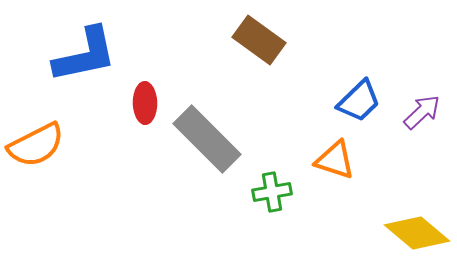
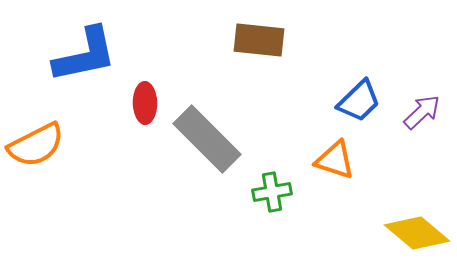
brown rectangle: rotated 30 degrees counterclockwise
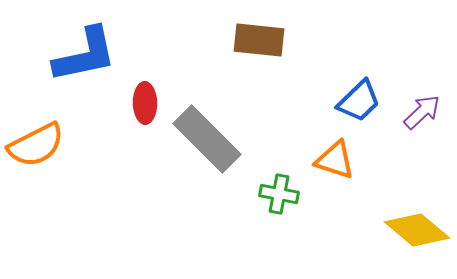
green cross: moved 7 px right, 2 px down; rotated 21 degrees clockwise
yellow diamond: moved 3 px up
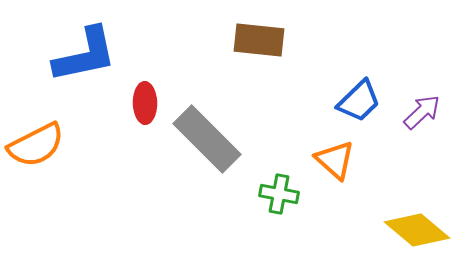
orange triangle: rotated 24 degrees clockwise
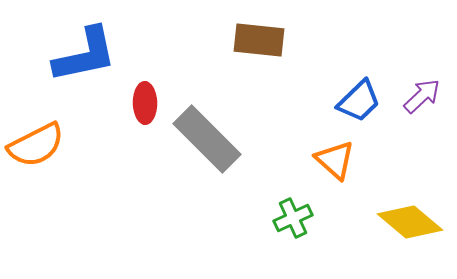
purple arrow: moved 16 px up
green cross: moved 14 px right, 24 px down; rotated 36 degrees counterclockwise
yellow diamond: moved 7 px left, 8 px up
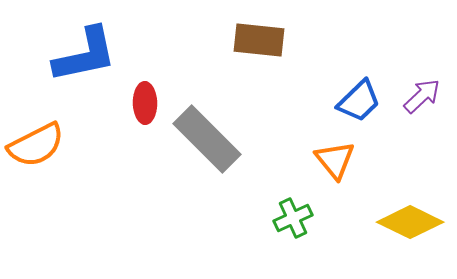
orange triangle: rotated 9 degrees clockwise
yellow diamond: rotated 14 degrees counterclockwise
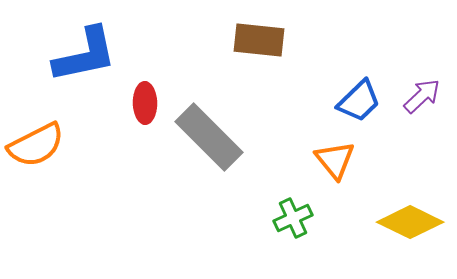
gray rectangle: moved 2 px right, 2 px up
